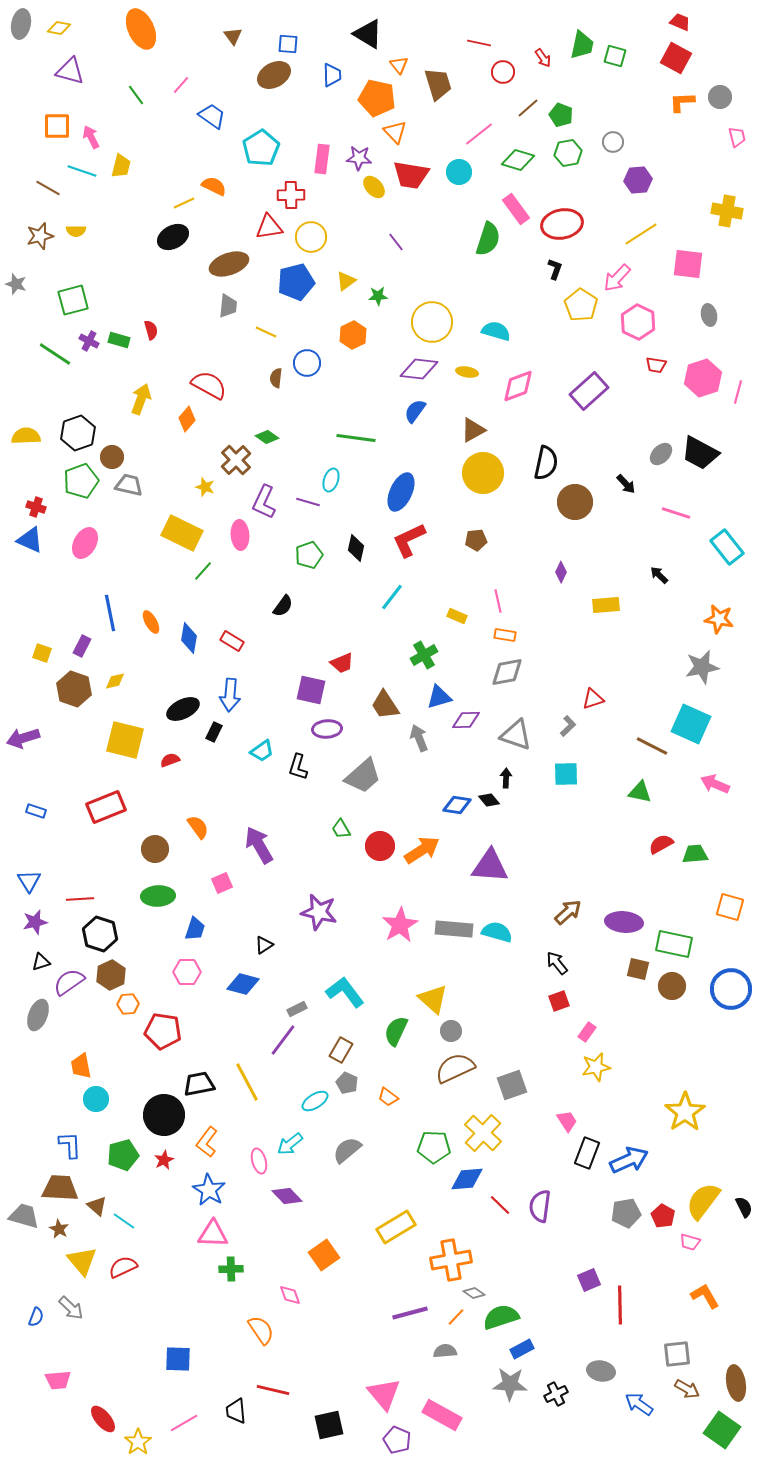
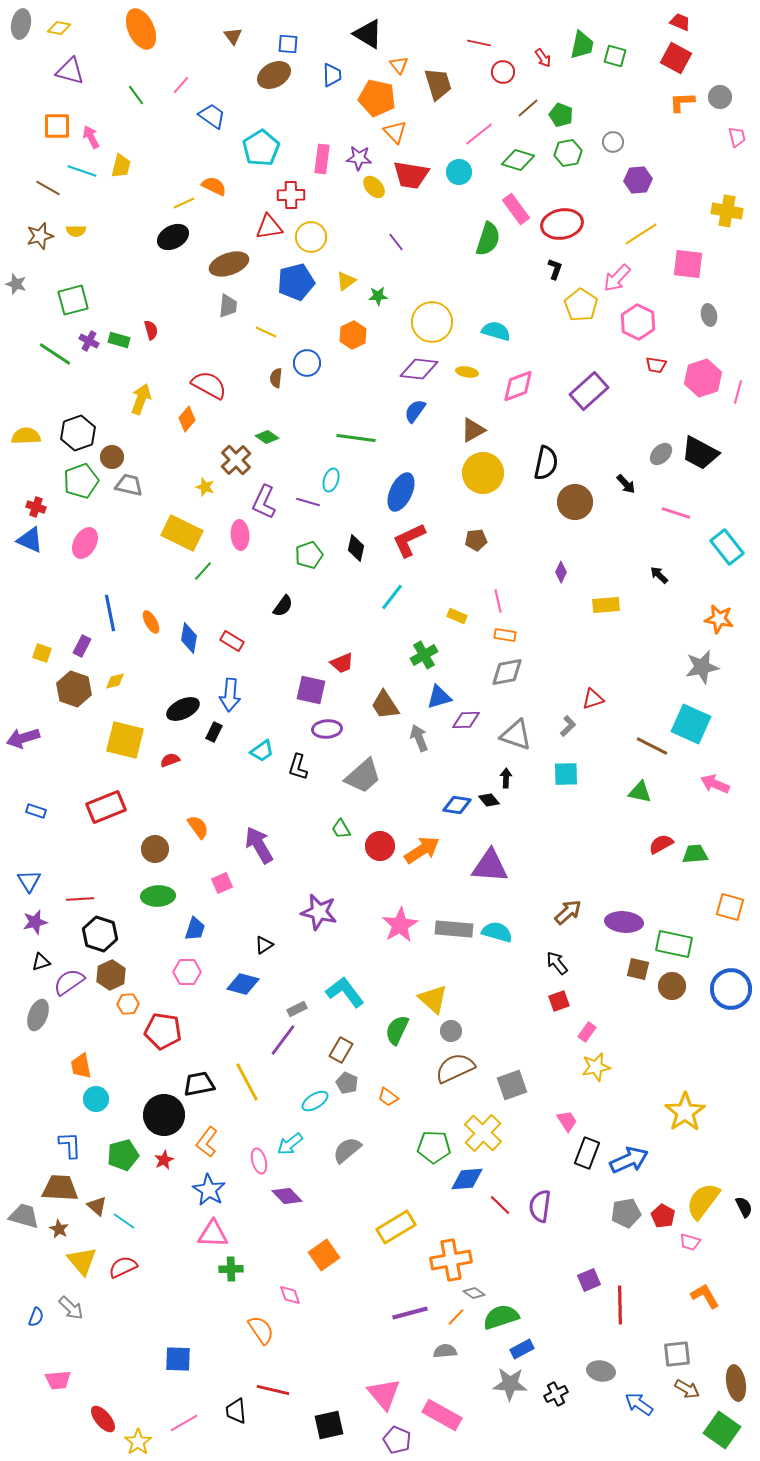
green semicircle at (396, 1031): moved 1 px right, 1 px up
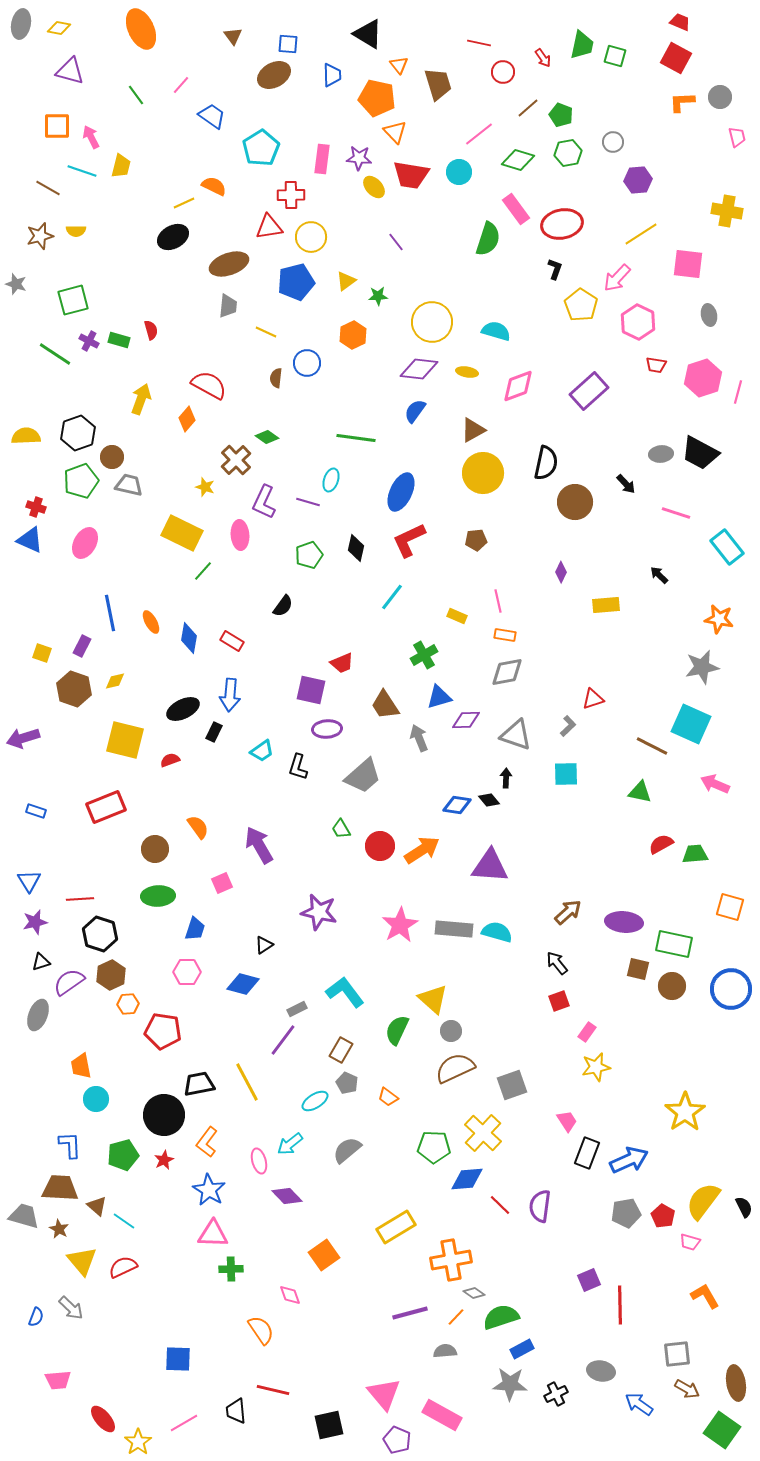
gray ellipse at (661, 454): rotated 40 degrees clockwise
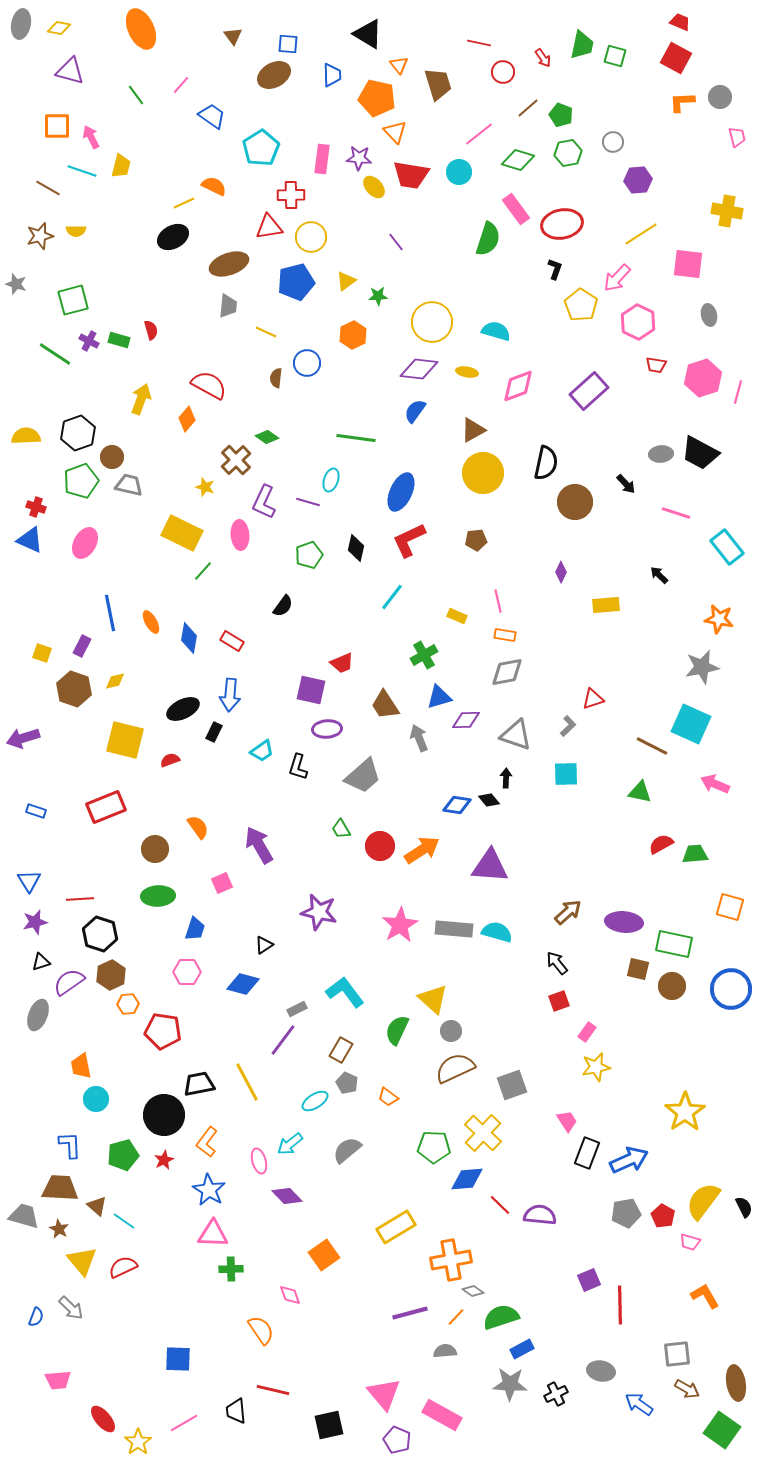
purple semicircle at (540, 1206): moved 9 px down; rotated 88 degrees clockwise
gray diamond at (474, 1293): moved 1 px left, 2 px up
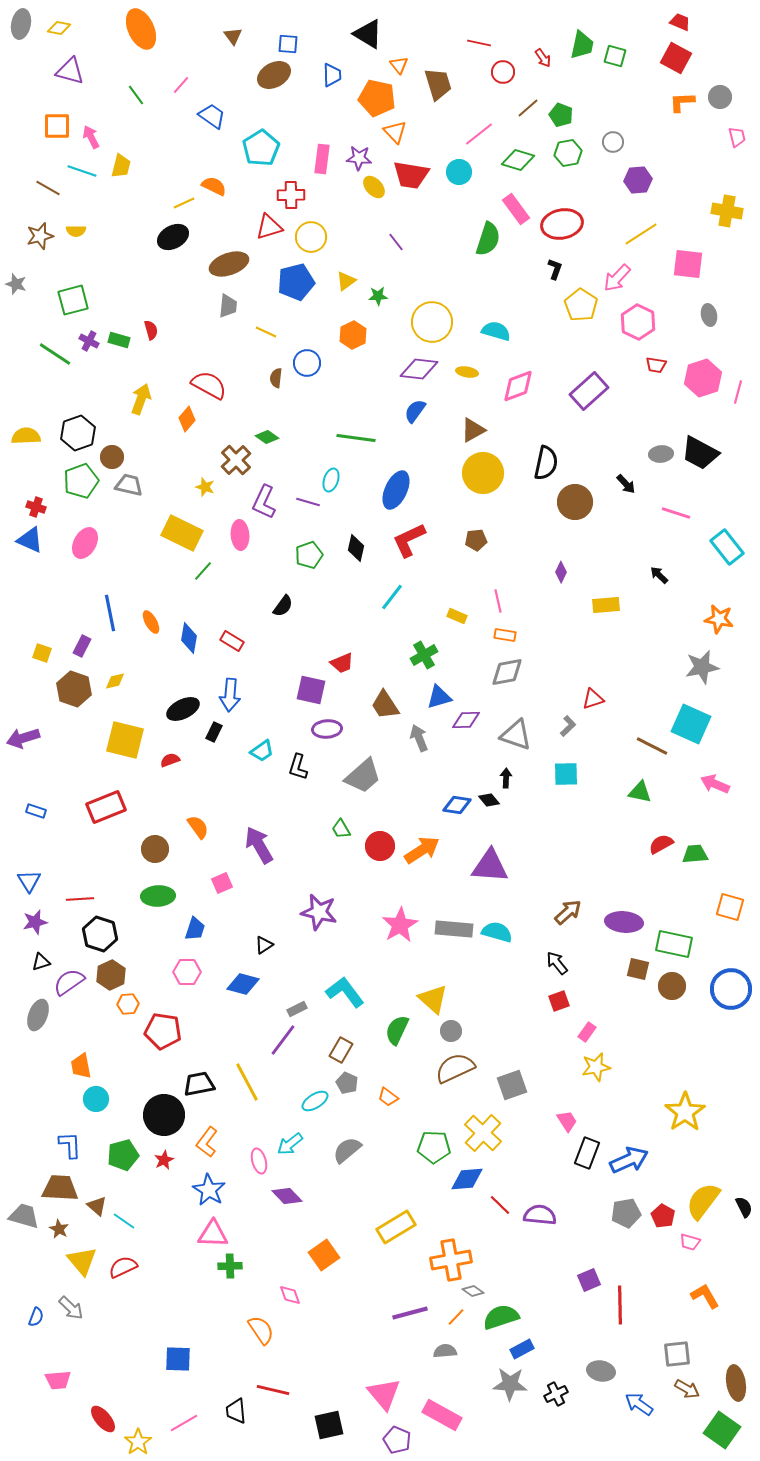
red triangle at (269, 227): rotated 8 degrees counterclockwise
blue ellipse at (401, 492): moved 5 px left, 2 px up
green cross at (231, 1269): moved 1 px left, 3 px up
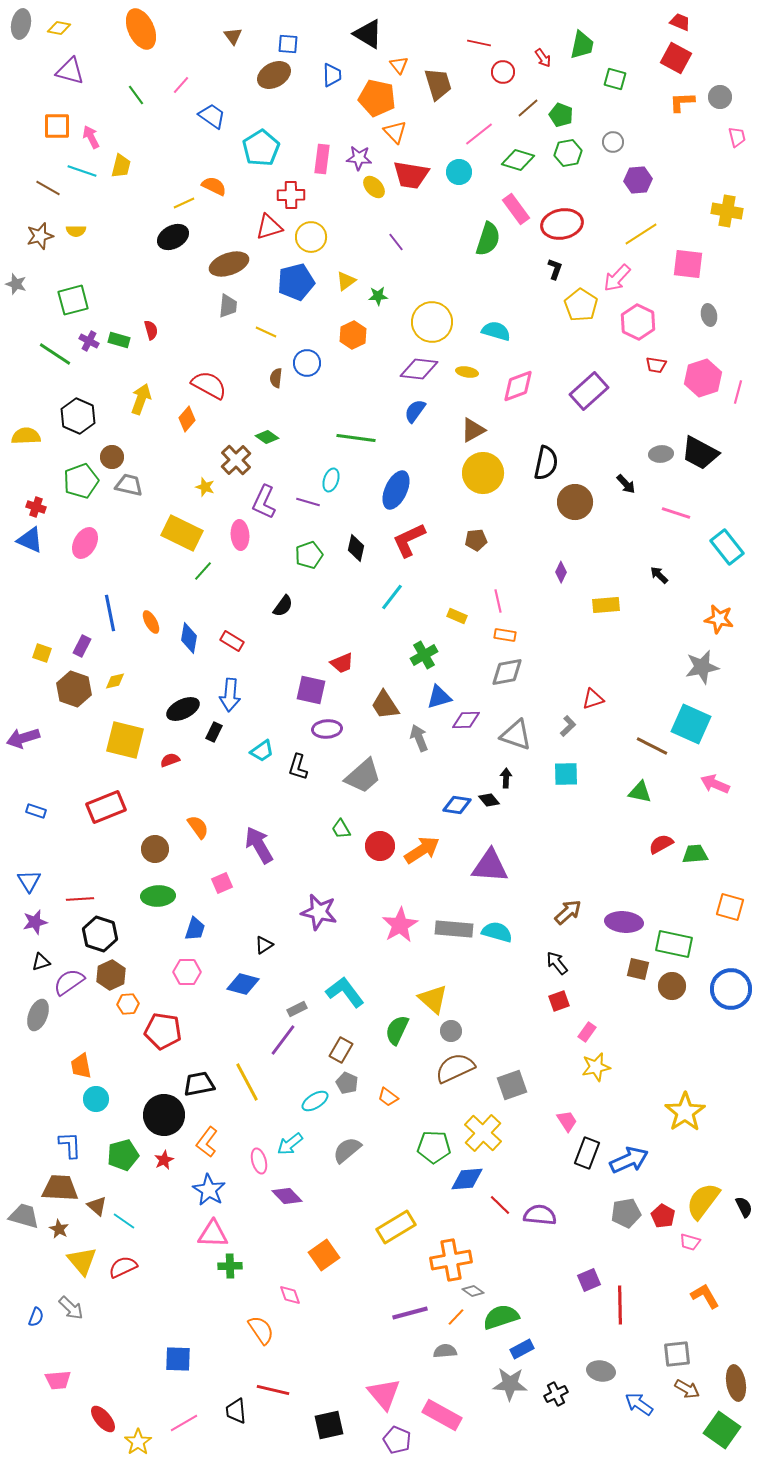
green square at (615, 56): moved 23 px down
black hexagon at (78, 433): moved 17 px up; rotated 16 degrees counterclockwise
